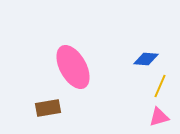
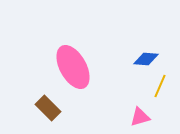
brown rectangle: rotated 55 degrees clockwise
pink triangle: moved 19 px left
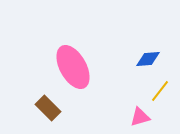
blue diamond: moved 2 px right; rotated 10 degrees counterclockwise
yellow line: moved 5 px down; rotated 15 degrees clockwise
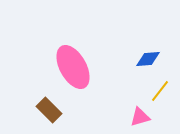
brown rectangle: moved 1 px right, 2 px down
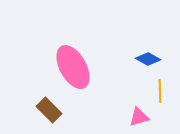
blue diamond: rotated 35 degrees clockwise
yellow line: rotated 40 degrees counterclockwise
pink triangle: moved 1 px left
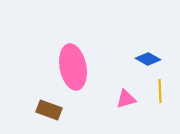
pink ellipse: rotated 18 degrees clockwise
brown rectangle: rotated 25 degrees counterclockwise
pink triangle: moved 13 px left, 18 px up
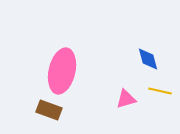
blue diamond: rotated 45 degrees clockwise
pink ellipse: moved 11 px left, 4 px down; rotated 24 degrees clockwise
yellow line: rotated 75 degrees counterclockwise
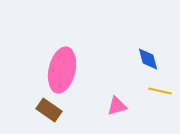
pink ellipse: moved 1 px up
pink triangle: moved 9 px left, 7 px down
brown rectangle: rotated 15 degrees clockwise
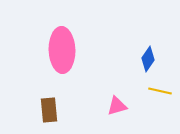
blue diamond: rotated 50 degrees clockwise
pink ellipse: moved 20 px up; rotated 15 degrees counterclockwise
brown rectangle: rotated 50 degrees clockwise
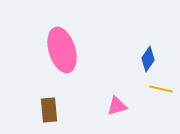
pink ellipse: rotated 15 degrees counterclockwise
yellow line: moved 1 px right, 2 px up
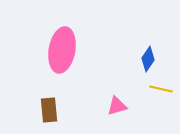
pink ellipse: rotated 27 degrees clockwise
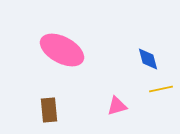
pink ellipse: rotated 72 degrees counterclockwise
blue diamond: rotated 50 degrees counterclockwise
yellow line: rotated 25 degrees counterclockwise
